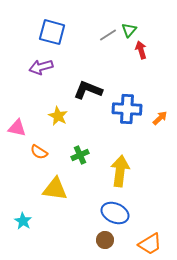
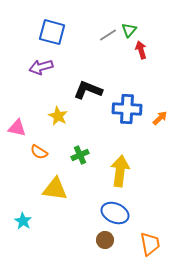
orange trapezoid: rotated 70 degrees counterclockwise
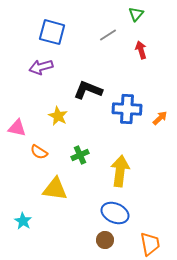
green triangle: moved 7 px right, 16 px up
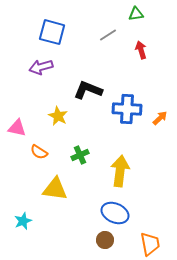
green triangle: rotated 42 degrees clockwise
cyan star: rotated 18 degrees clockwise
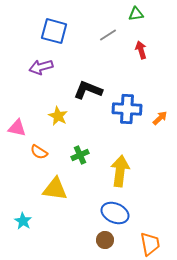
blue square: moved 2 px right, 1 px up
cyan star: rotated 18 degrees counterclockwise
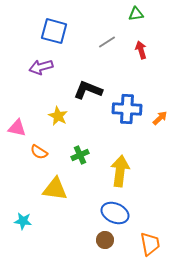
gray line: moved 1 px left, 7 px down
cyan star: rotated 24 degrees counterclockwise
